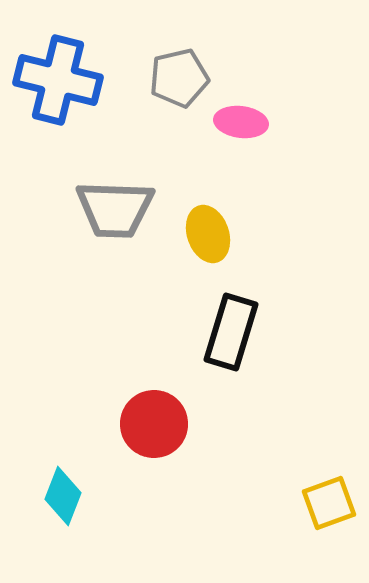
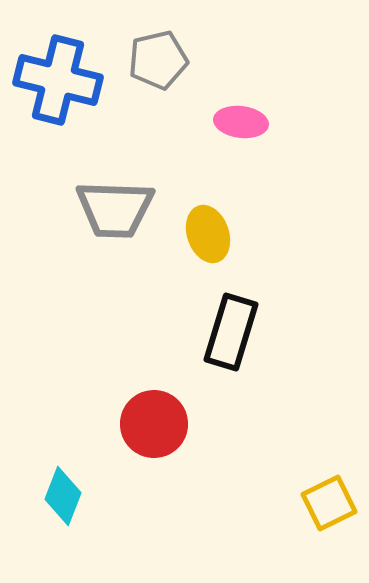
gray pentagon: moved 21 px left, 18 px up
yellow square: rotated 6 degrees counterclockwise
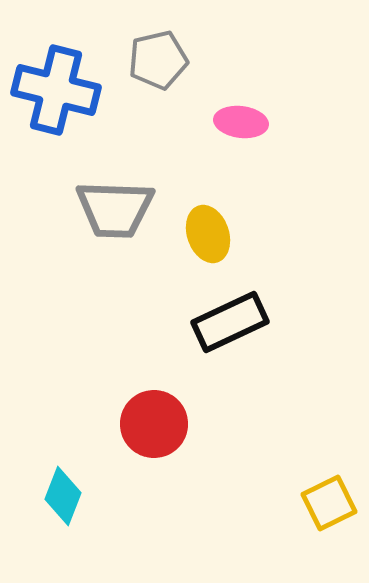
blue cross: moved 2 px left, 10 px down
black rectangle: moved 1 px left, 10 px up; rotated 48 degrees clockwise
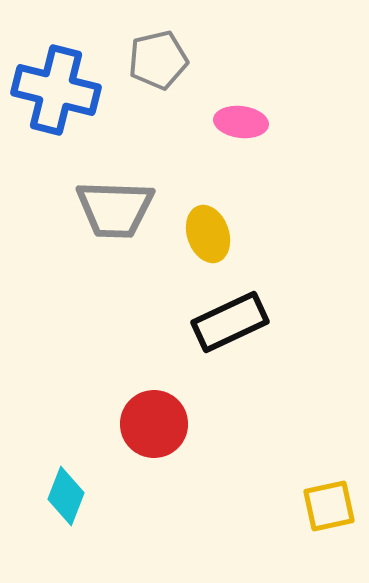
cyan diamond: moved 3 px right
yellow square: moved 3 px down; rotated 14 degrees clockwise
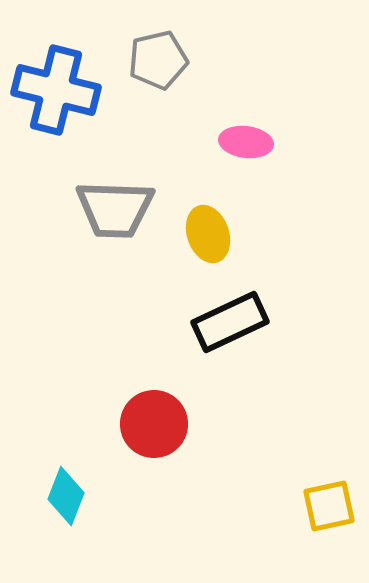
pink ellipse: moved 5 px right, 20 px down
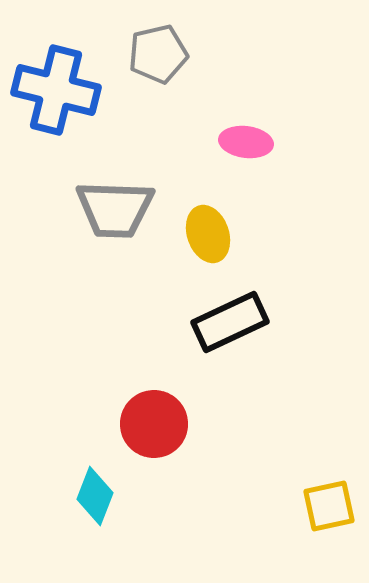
gray pentagon: moved 6 px up
cyan diamond: moved 29 px right
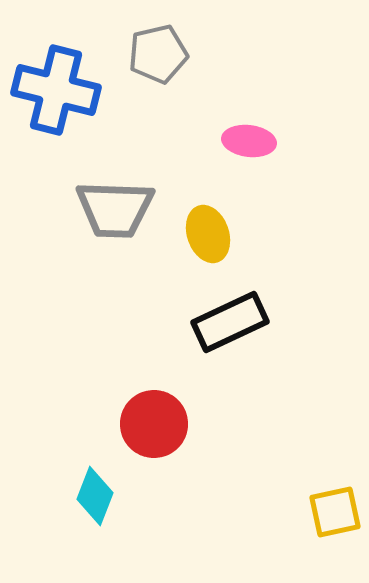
pink ellipse: moved 3 px right, 1 px up
yellow square: moved 6 px right, 6 px down
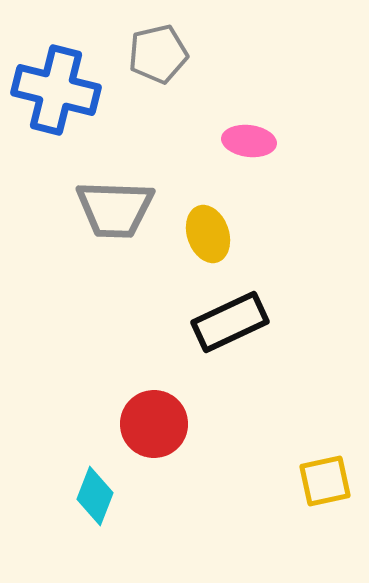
yellow square: moved 10 px left, 31 px up
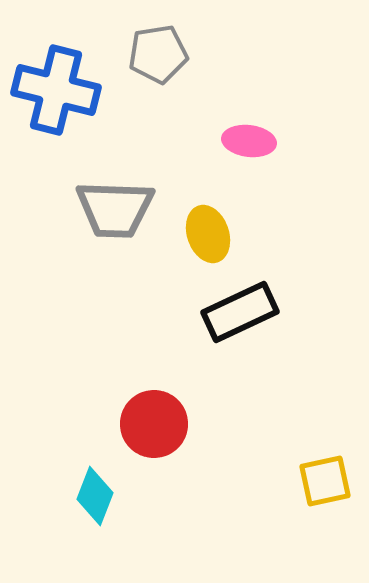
gray pentagon: rotated 4 degrees clockwise
black rectangle: moved 10 px right, 10 px up
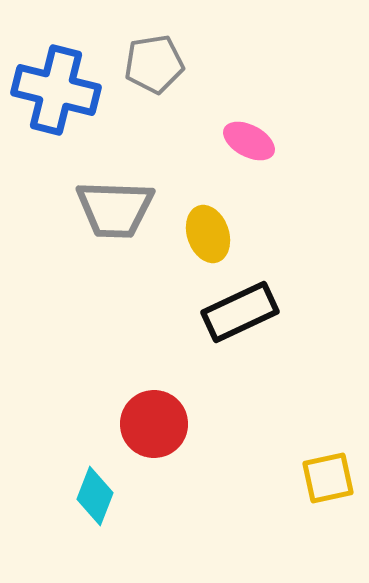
gray pentagon: moved 4 px left, 10 px down
pink ellipse: rotated 21 degrees clockwise
yellow square: moved 3 px right, 3 px up
